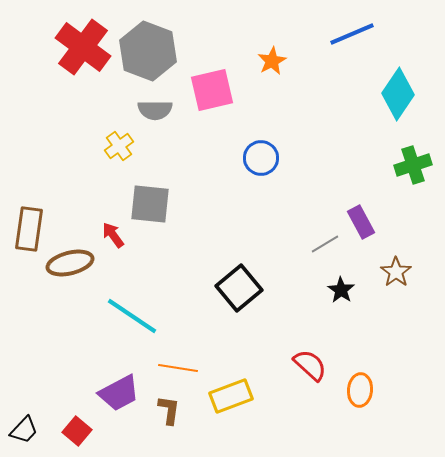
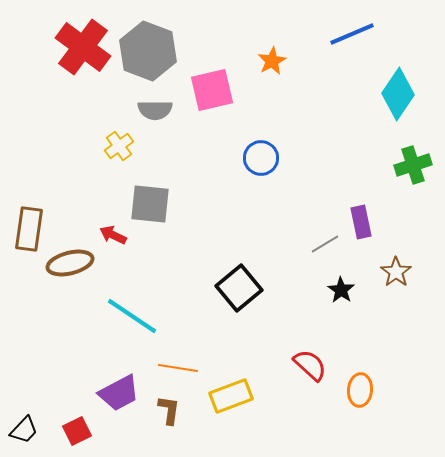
purple rectangle: rotated 16 degrees clockwise
red arrow: rotated 28 degrees counterclockwise
red square: rotated 24 degrees clockwise
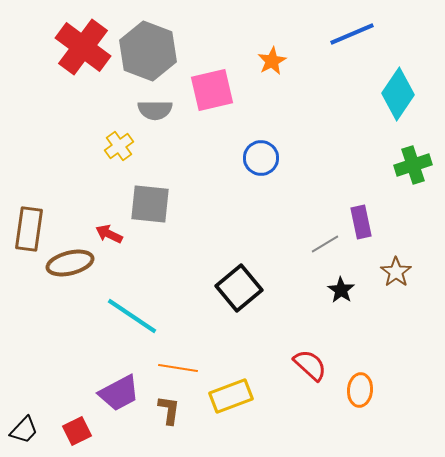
red arrow: moved 4 px left, 1 px up
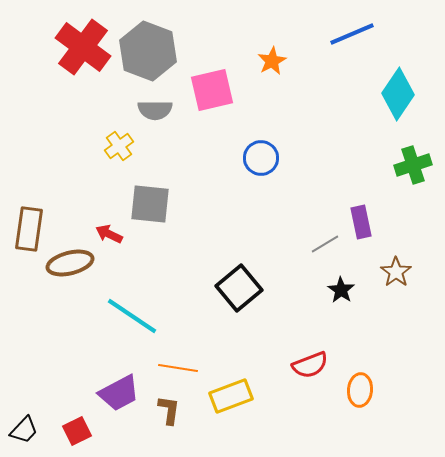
red semicircle: rotated 117 degrees clockwise
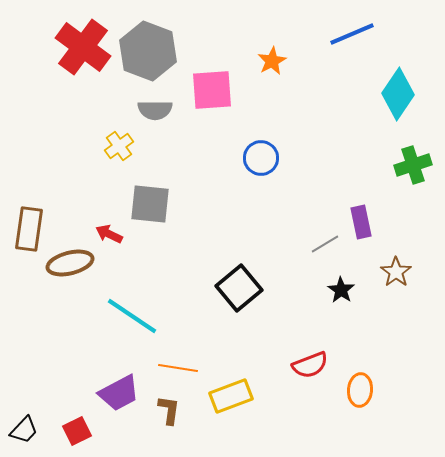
pink square: rotated 9 degrees clockwise
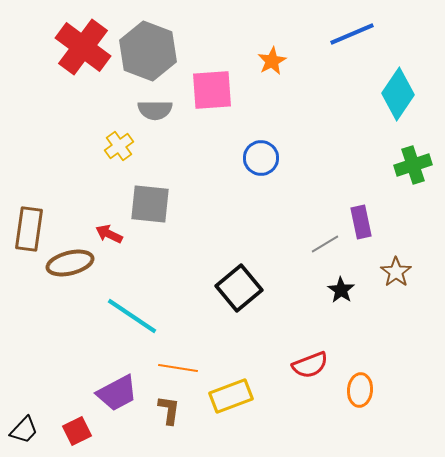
purple trapezoid: moved 2 px left
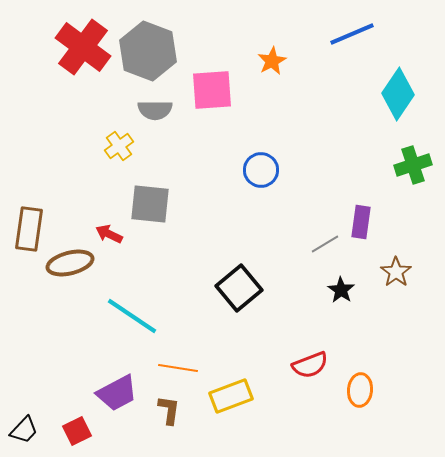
blue circle: moved 12 px down
purple rectangle: rotated 20 degrees clockwise
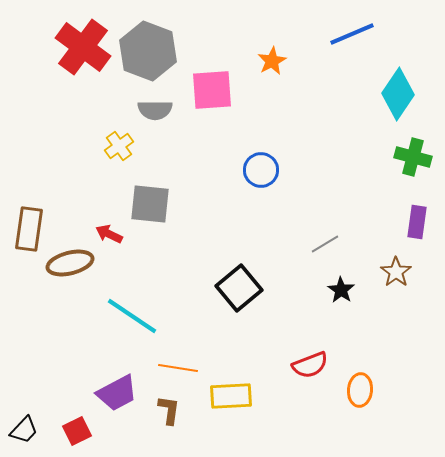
green cross: moved 8 px up; rotated 33 degrees clockwise
purple rectangle: moved 56 px right
yellow rectangle: rotated 18 degrees clockwise
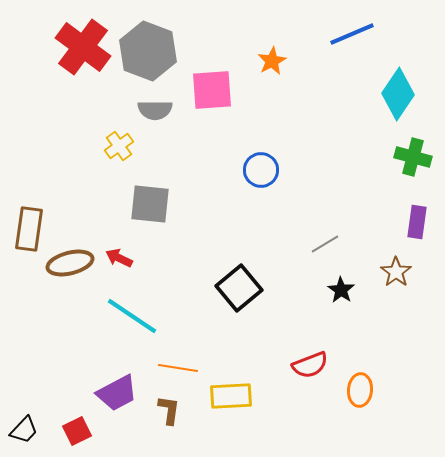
red arrow: moved 10 px right, 24 px down
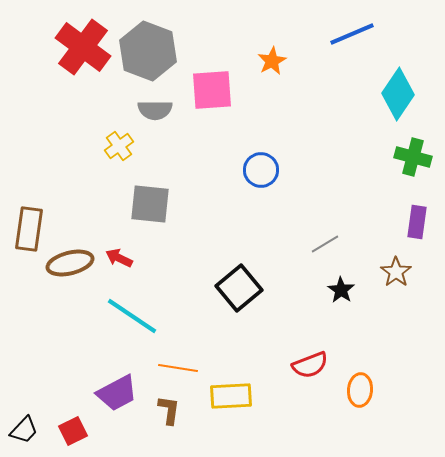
red square: moved 4 px left
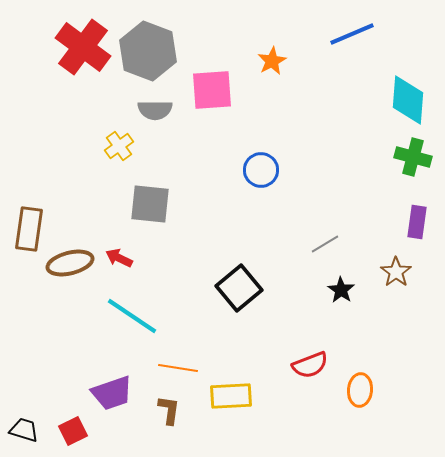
cyan diamond: moved 10 px right, 6 px down; rotated 30 degrees counterclockwise
purple trapezoid: moved 5 px left; rotated 9 degrees clockwise
black trapezoid: rotated 116 degrees counterclockwise
